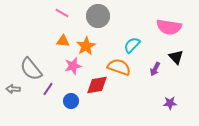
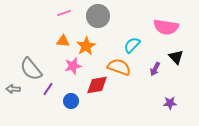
pink line: moved 2 px right; rotated 48 degrees counterclockwise
pink semicircle: moved 3 px left
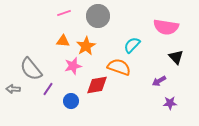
purple arrow: moved 4 px right, 12 px down; rotated 32 degrees clockwise
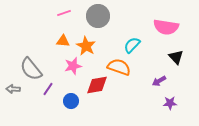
orange star: rotated 12 degrees counterclockwise
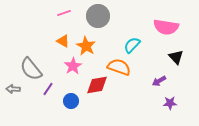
orange triangle: rotated 24 degrees clockwise
pink star: rotated 18 degrees counterclockwise
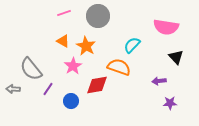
purple arrow: rotated 24 degrees clockwise
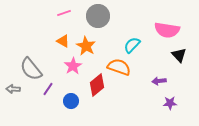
pink semicircle: moved 1 px right, 3 px down
black triangle: moved 3 px right, 2 px up
red diamond: rotated 30 degrees counterclockwise
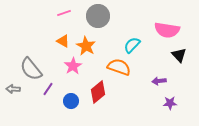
red diamond: moved 1 px right, 7 px down
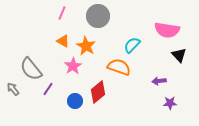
pink line: moved 2 px left; rotated 48 degrees counterclockwise
gray arrow: rotated 48 degrees clockwise
blue circle: moved 4 px right
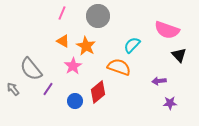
pink semicircle: rotated 10 degrees clockwise
